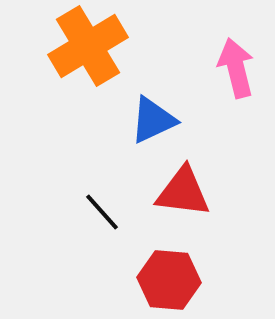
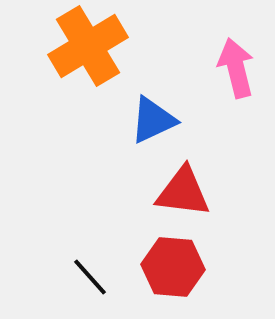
black line: moved 12 px left, 65 px down
red hexagon: moved 4 px right, 13 px up
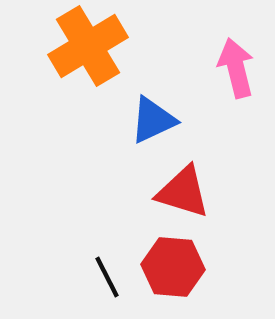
red triangle: rotated 10 degrees clockwise
black line: moved 17 px right; rotated 15 degrees clockwise
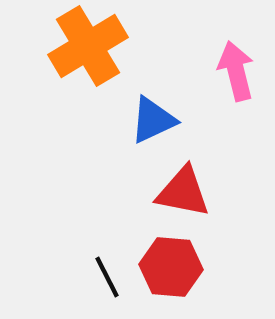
pink arrow: moved 3 px down
red triangle: rotated 6 degrees counterclockwise
red hexagon: moved 2 px left
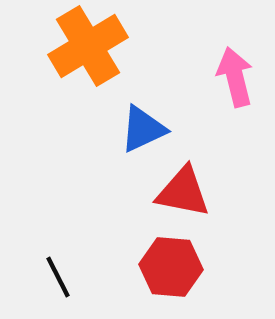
pink arrow: moved 1 px left, 6 px down
blue triangle: moved 10 px left, 9 px down
black line: moved 49 px left
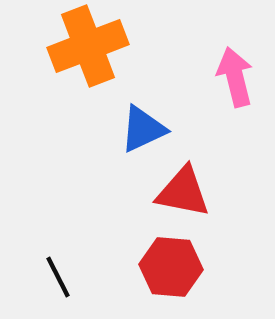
orange cross: rotated 10 degrees clockwise
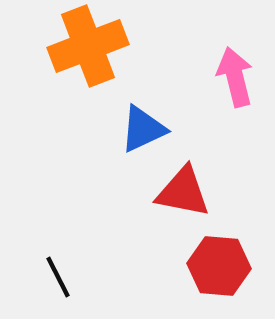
red hexagon: moved 48 px right, 1 px up
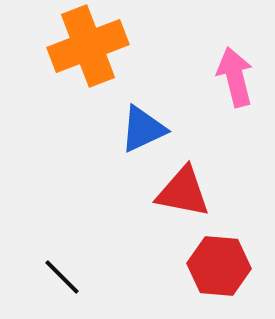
black line: moved 4 px right; rotated 18 degrees counterclockwise
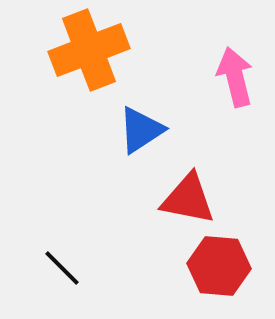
orange cross: moved 1 px right, 4 px down
blue triangle: moved 2 px left, 1 px down; rotated 8 degrees counterclockwise
red triangle: moved 5 px right, 7 px down
black line: moved 9 px up
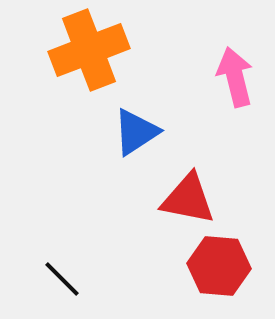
blue triangle: moved 5 px left, 2 px down
black line: moved 11 px down
